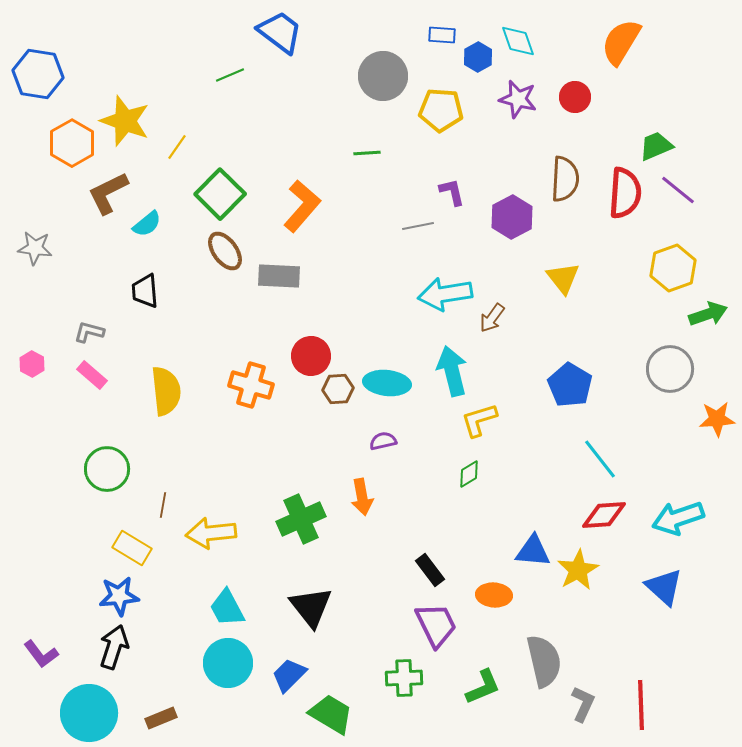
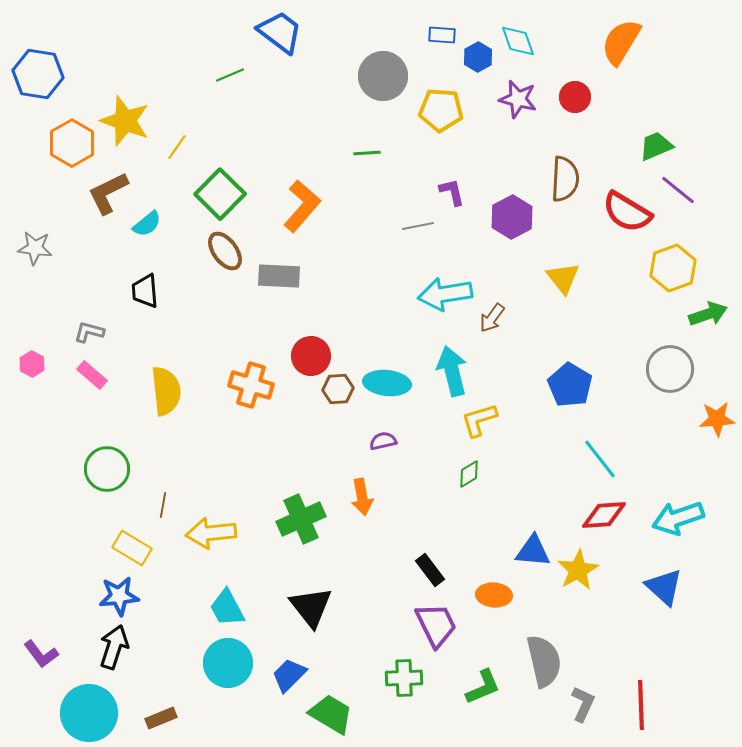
red semicircle at (625, 193): moved 2 px right, 19 px down; rotated 117 degrees clockwise
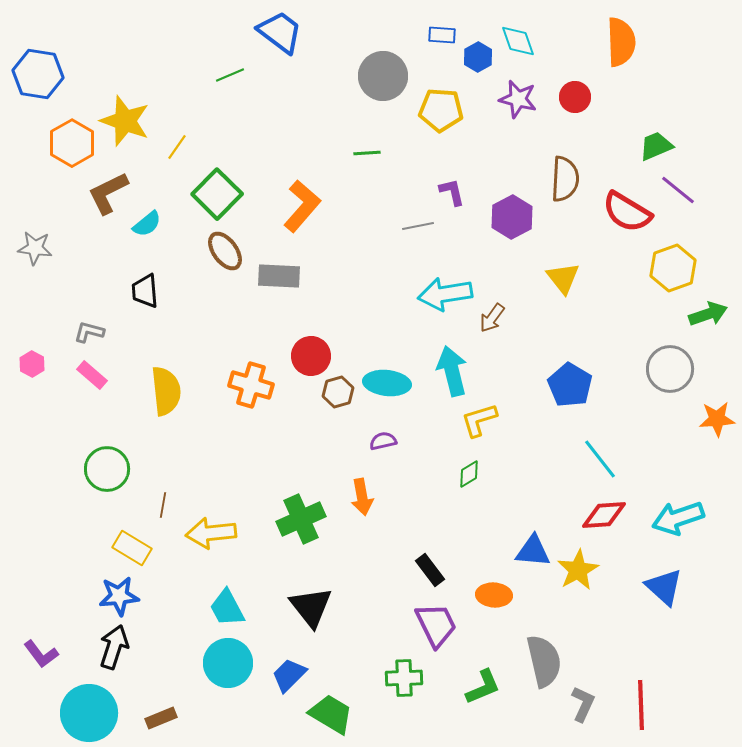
orange semicircle at (621, 42): rotated 147 degrees clockwise
green square at (220, 194): moved 3 px left
brown hexagon at (338, 389): moved 3 px down; rotated 12 degrees counterclockwise
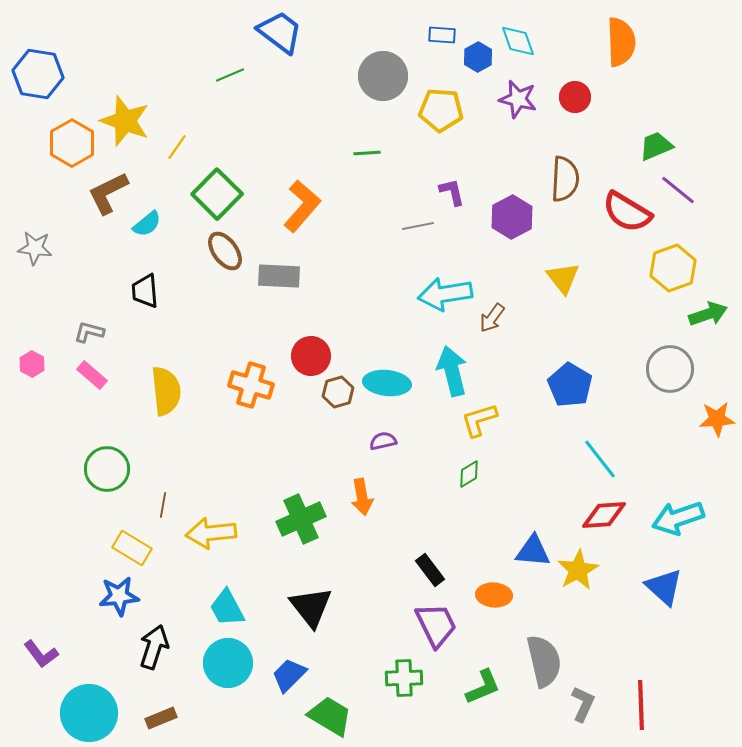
black arrow at (114, 647): moved 40 px right
green trapezoid at (331, 714): moved 1 px left, 2 px down
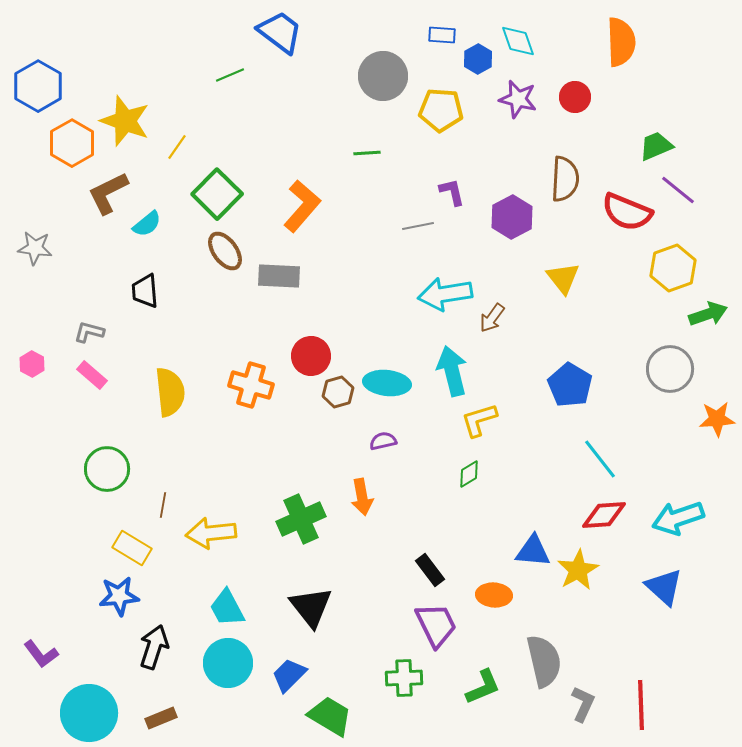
blue hexagon at (478, 57): moved 2 px down
blue hexagon at (38, 74): moved 12 px down; rotated 21 degrees clockwise
red semicircle at (627, 212): rotated 9 degrees counterclockwise
yellow semicircle at (166, 391): moved 4 px right, 1 px down
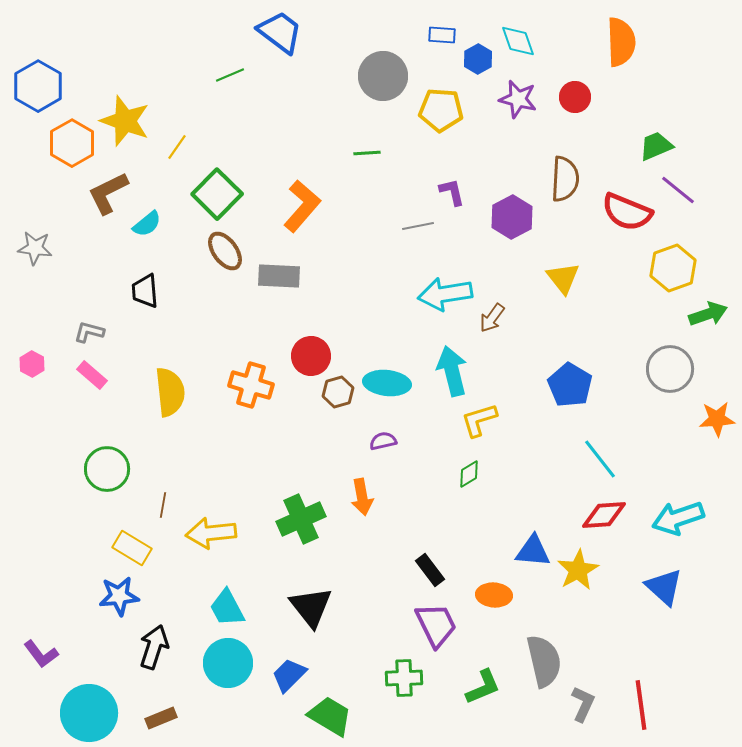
red line at (641, 705): rotated 6 degrees counterclockwise
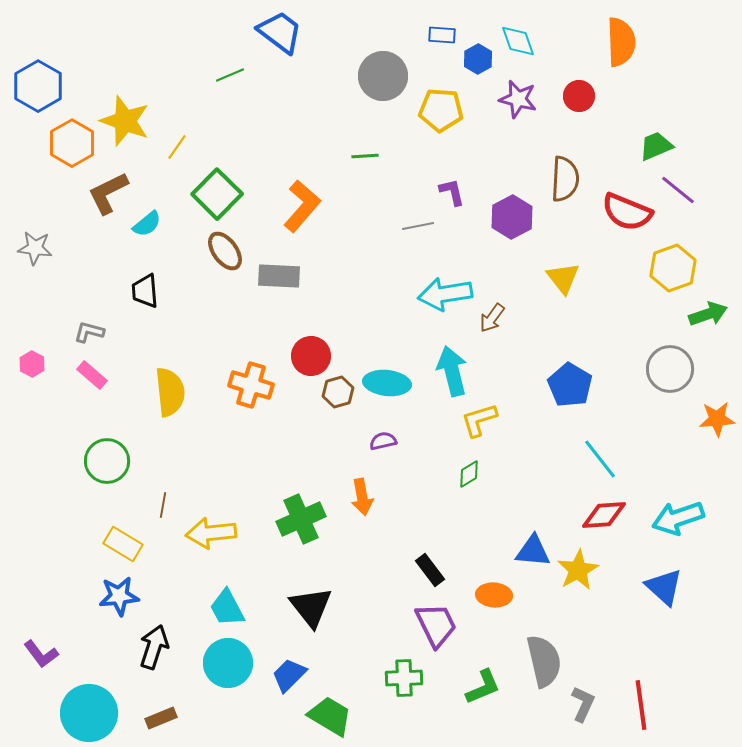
red circle at (575, 97): moved 4 px right, 1 px up
green line at (367, 153): moved 2 px left, 3 px down
green circle at (107, 469): moved 8 px up
yellow rectangle at (132, 548): moved 9 px left, 4 px up
